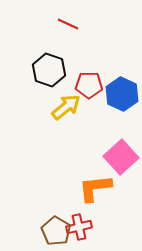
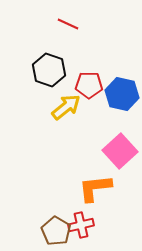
blue hexagon: rotated 12 degrees counterclockwise
pink square: moved 1 px left, 6 px up
red cross: moved 2 px right, 2 px up
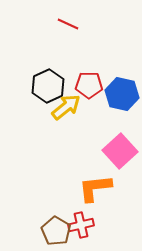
black hexagon: moved 1 px left, 16 px down; rotated 16 degrees clockwise
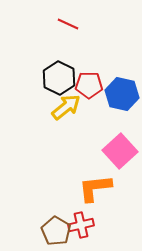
black hexagon: moved 11 px right, 8 px up; rotated 8 degrees counterclockwise
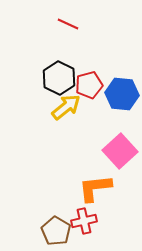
red pentagon: rotated 16 degrees counterclockwise
blue hexagon: rotated 8 degrees counterclockwise
red cross: moved 3 px right, 4 px up
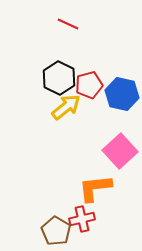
blue hexagon: rotated 8 degrees clockwise
red cross: moved 2 px left, 2 px up
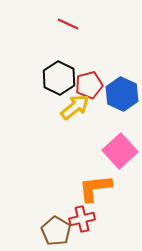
blue hexagon: rotated 12 degrees clockwise
yellow arrow: moved 9 px right
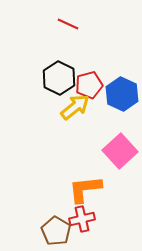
orange L-shape: moved 10 px left, 1 px down
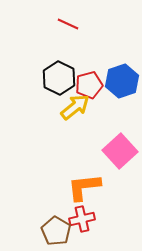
blue hexagon: moved 13 px up; rotated 16 degrees clockwise
orange L-shape: moved 1 px left, 2 px up
